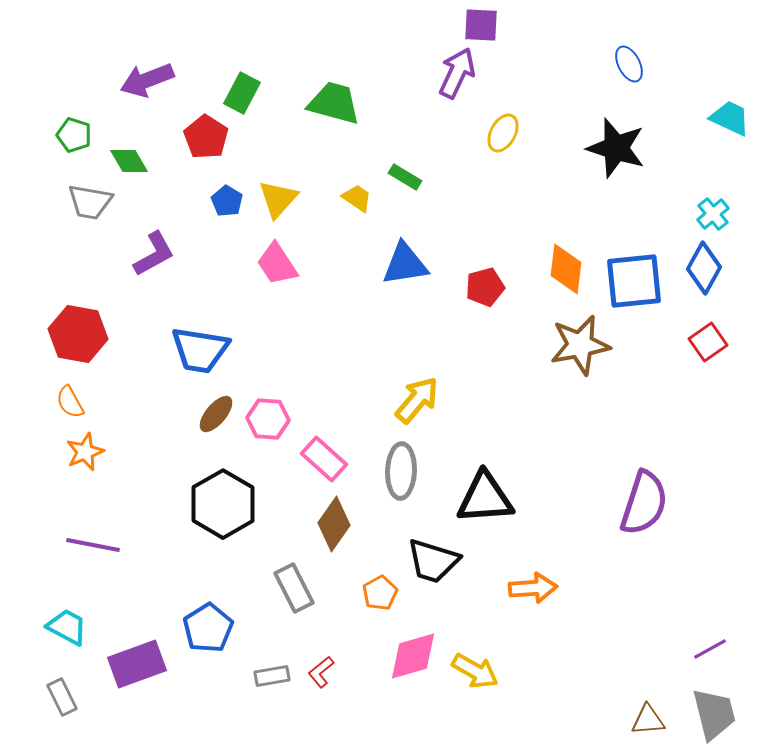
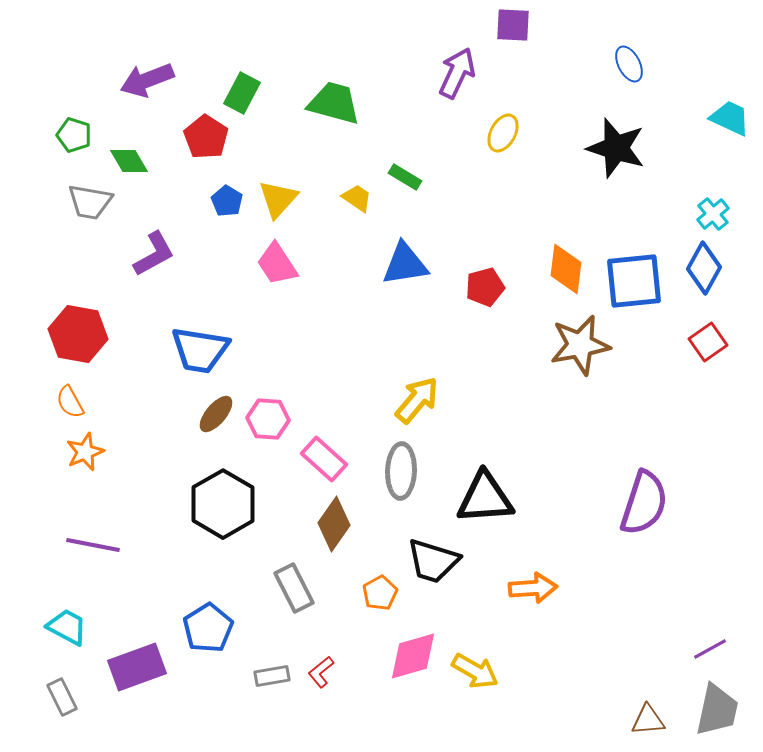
purple square at (481, 25): moved 32 px right
purple rectangle at (137, 664): moved 3 px down
gray trapezoid at (714, 714): moved 3 px right, 4 px up; rotated 26 degrees clockwise
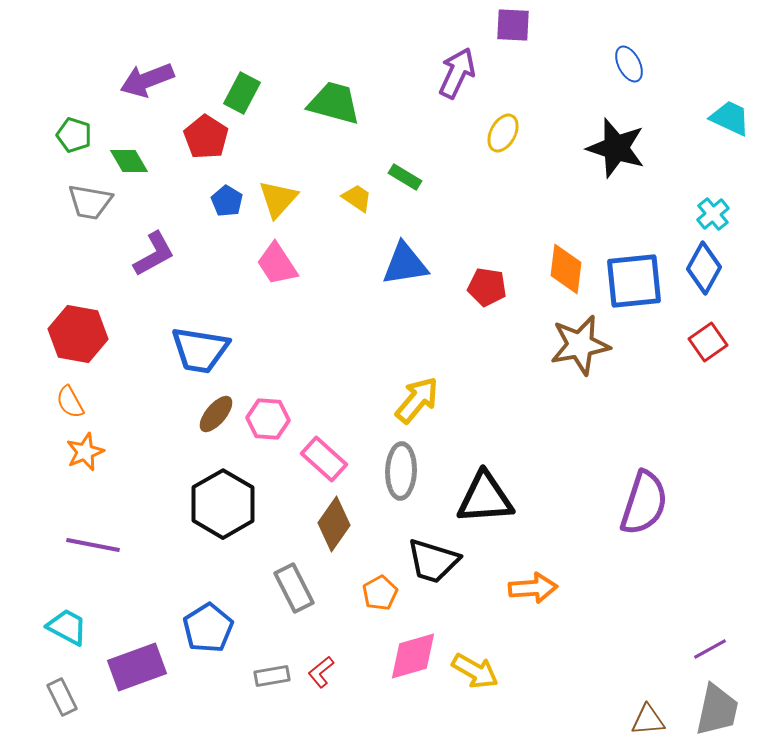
red pentagon at (485, 287): moved 2 px right; rotated 24 degrees clockwise
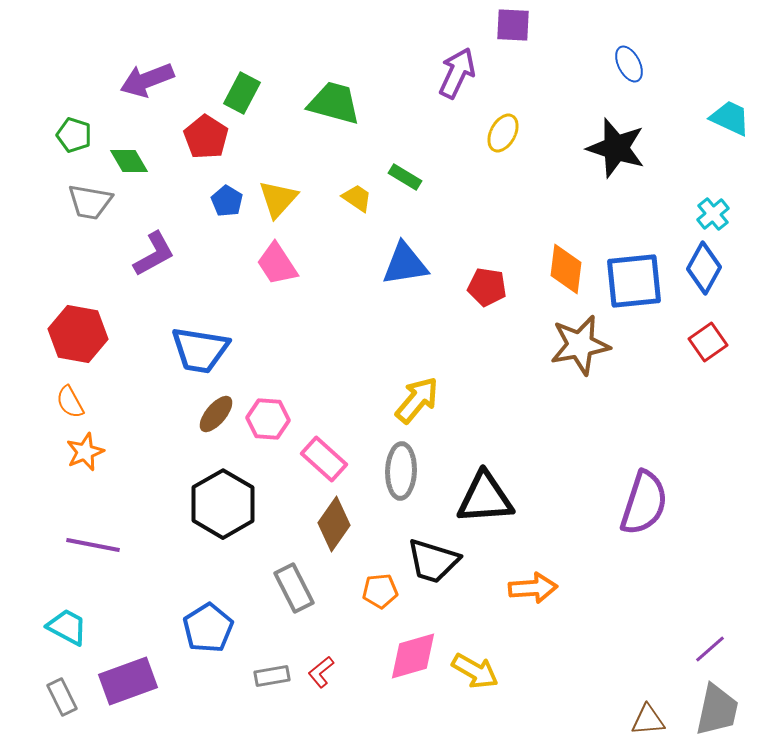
orange pentagon at (380, 593): moved 2 px up; rotated 24 degrees clockwise
purple line at (710, 649): rotated 12 degrees counterclockwise
purple rectangle at (137, 667): moved 9 px left, 14 px down
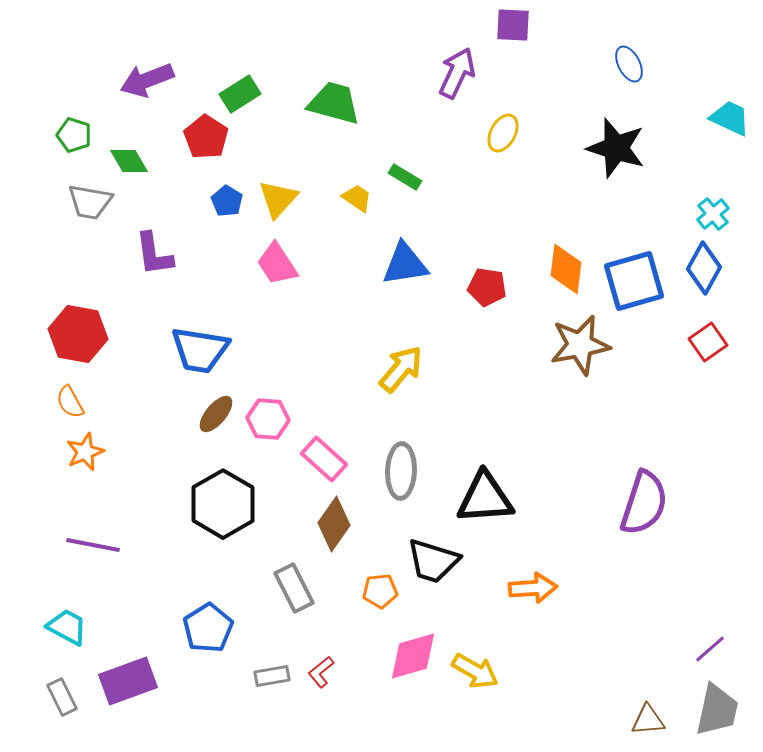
green rectangle at (242, 93): moved 2 px left, 1 px down; rotated 30 degrees clockwise
purple L-shape at (154, 254): rotated 111 degrees clockwise
blue square at (634, 281): rotated 10 degrees counterclockwise
yellow arrow at (417, 400): moved 16 px left, 31 px up
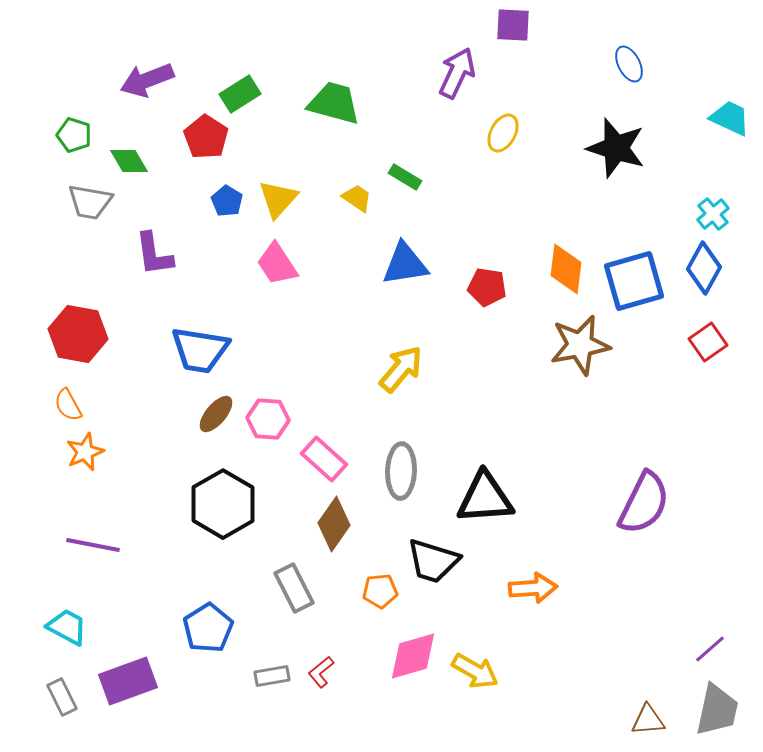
orange semicircle at (70, 402): moved 2 px left, 3 px down
purple semicircle at (644, 503): rotated 8 degrees clockwise
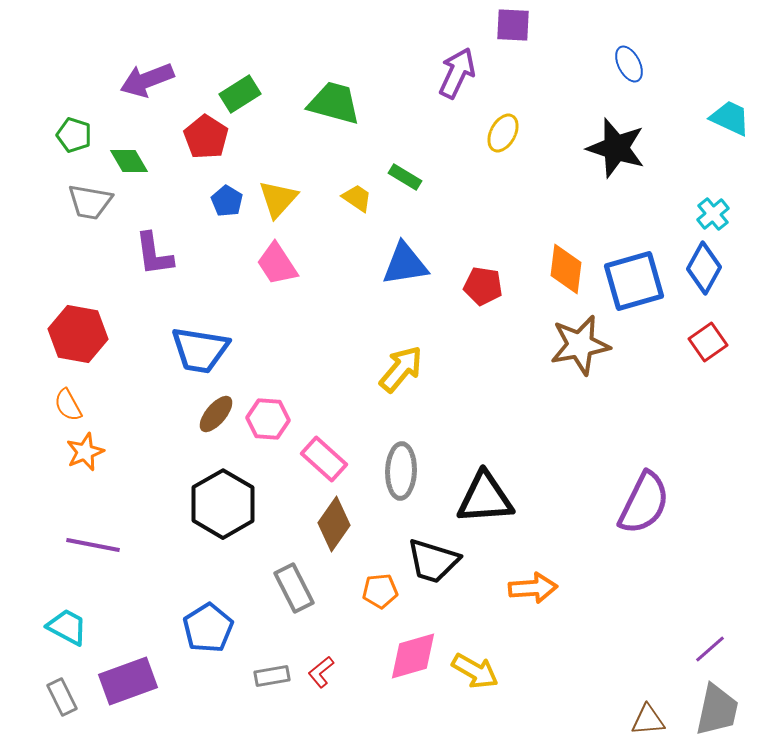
red pentagon at (487, 287): moved 4 px left, 1 px up
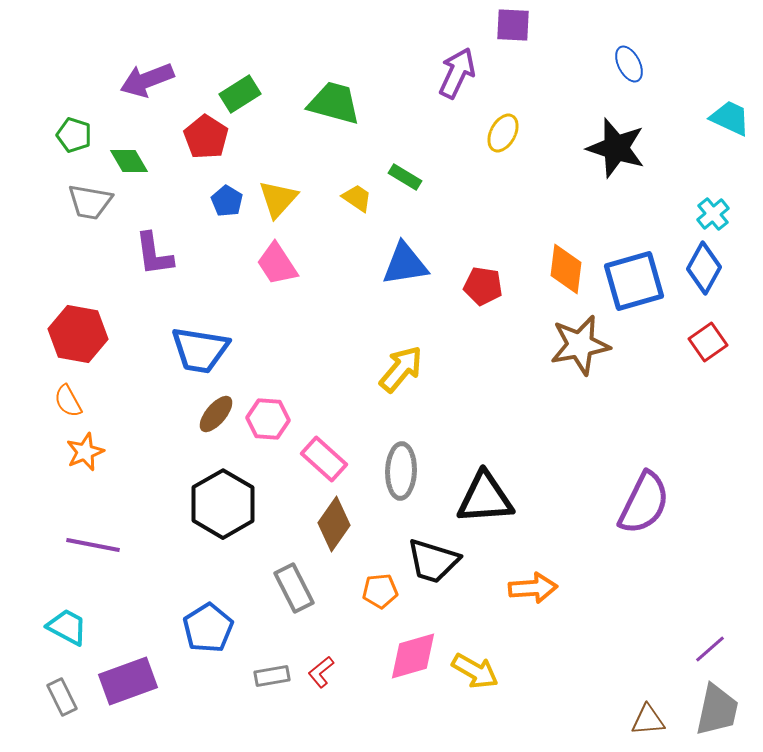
orange semicircle at (68, 405): moved 4 px up
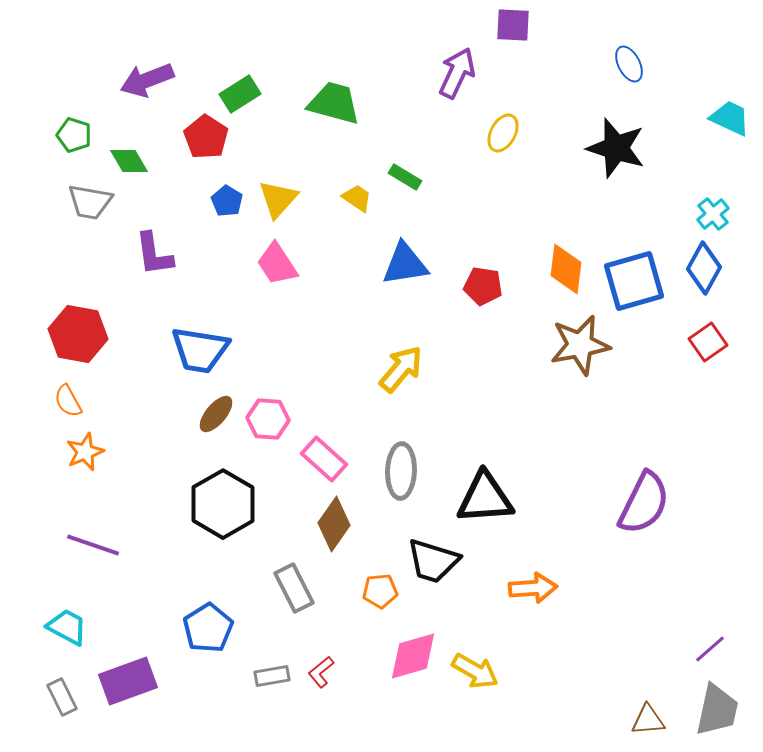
purple line at (93, 545): rotated 8 degrees clockwise
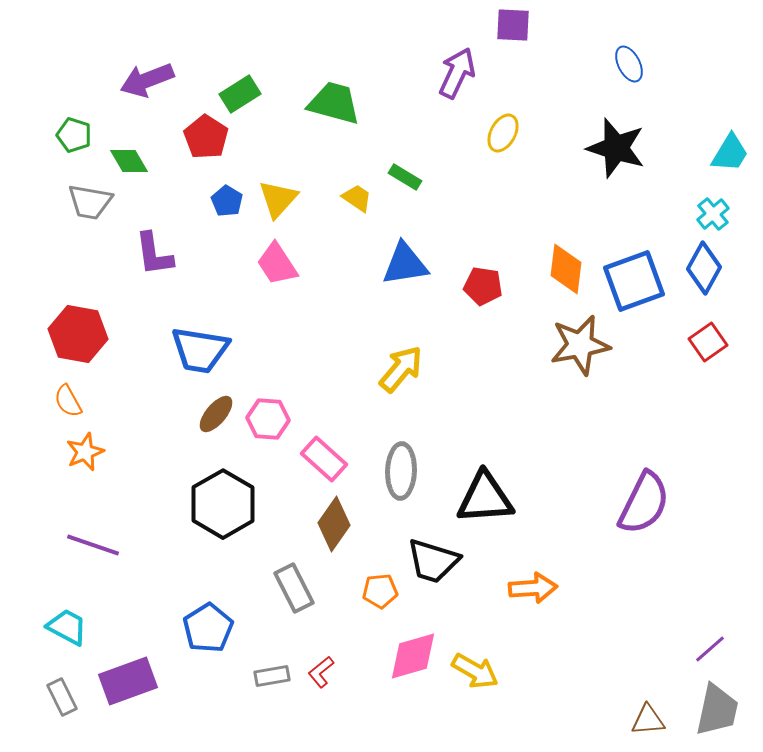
cyan trapezoid at (730, 118): moved 35 px down; rotated 96 degrees clockwise
blue square at (634, 281): rotated 4 degrees counterclockwise
